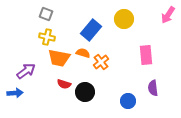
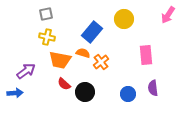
gray square: rotated 32 degrees counterclockwise
blue rectangle: moved 1 px right, 2 px down
orange trapezoid: moved 1 px right, 2 px down
red semicircle: rotated 24 degrees clockwise
blue circle: moved 7 px up
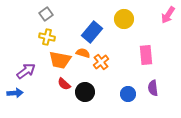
gray square: rotated 24 degrees counterclockwise
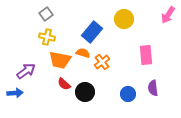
orange cross: moved 1 px right
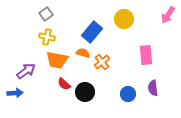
orange trapezoid: moved 3 px left
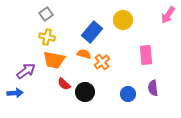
yellow circle: moved 1 px left, 1 px down
orange semicircle: moved 1 px right, 1 px down
orange trapezoid: moved 3 px left
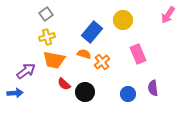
yellow cross: rotated 28 degrees counterclockwise
pink rectangle: moved 8 px left, 1 px up; rotated 18 degrees counterclockwise
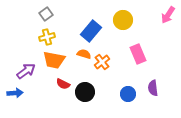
blue rectangle: moved 1 px left, 1 px up
red semicircle: moved 1 px left; rotated 16 degrees counterclockwise
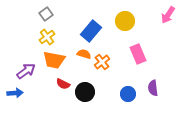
yellow circle: moved 2 px right, 1 px down
yellow cross: rotated 21 degrees counterclockwise
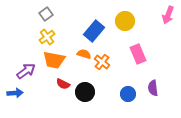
pink arrow: rotated 12 degrees counterclockwise
blue rectangle: moved 3 px right
orange cross: rotated 14 degrees counterclockwise
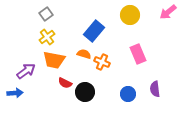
pink arrow: moved 3 px up; rotated 30 degrees clockwise
yellow circle: moved 5 px right, 6 px up
orange cross: rotated 14 degrees counterclockwise
red semicircle: moved 2 px right, 1 px up
purple semicircle: moved 2 px right, 1 px down
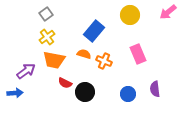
orange cross: moved 2 px right, 1 px up
